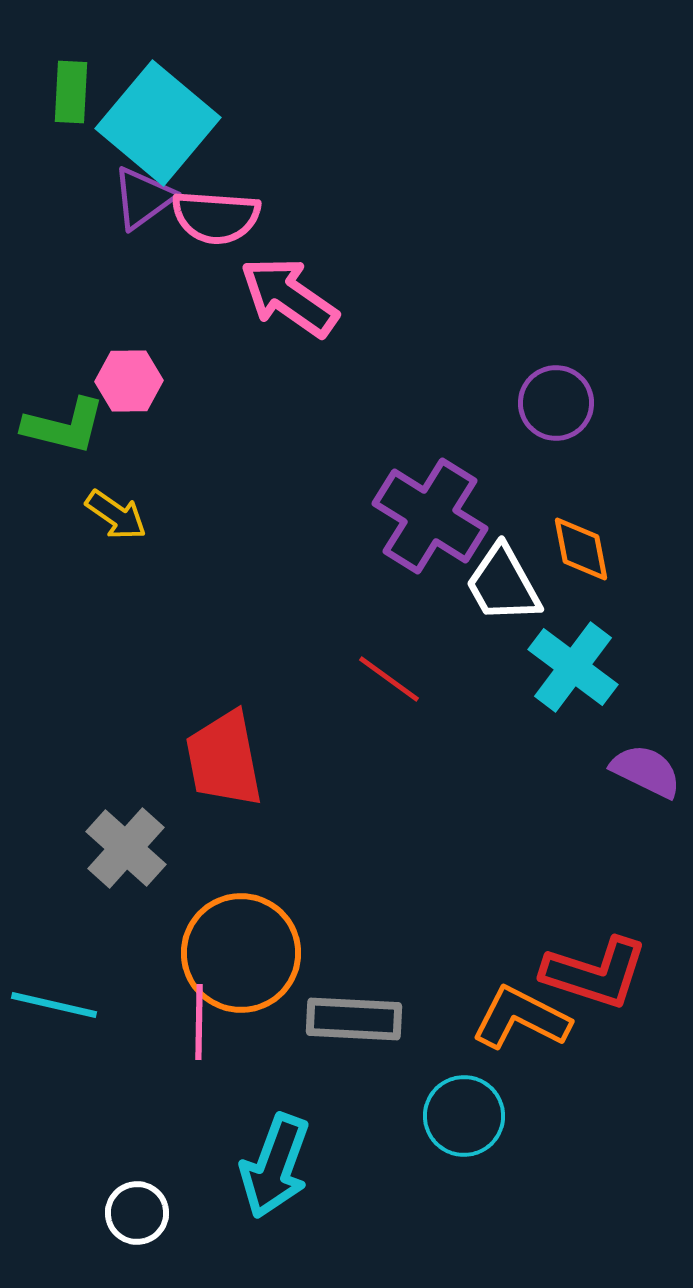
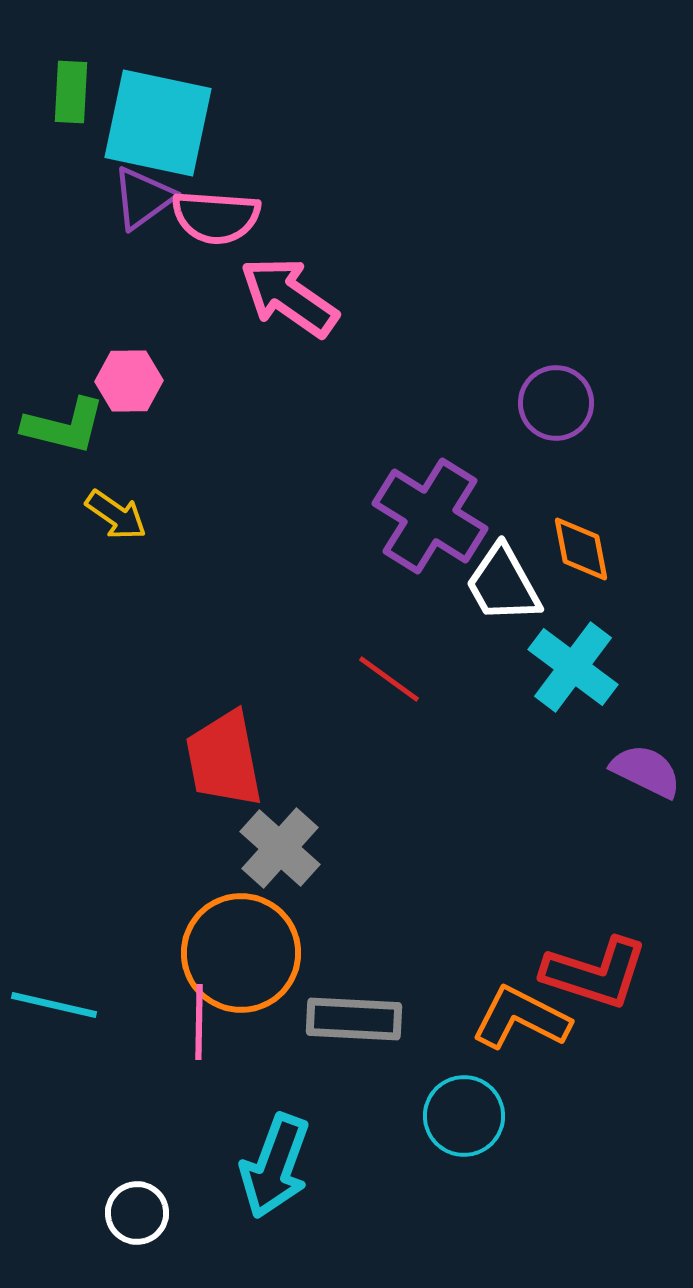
cyan square: rotated 28 degrees counterclockwise
gray cross: moved 154 px right
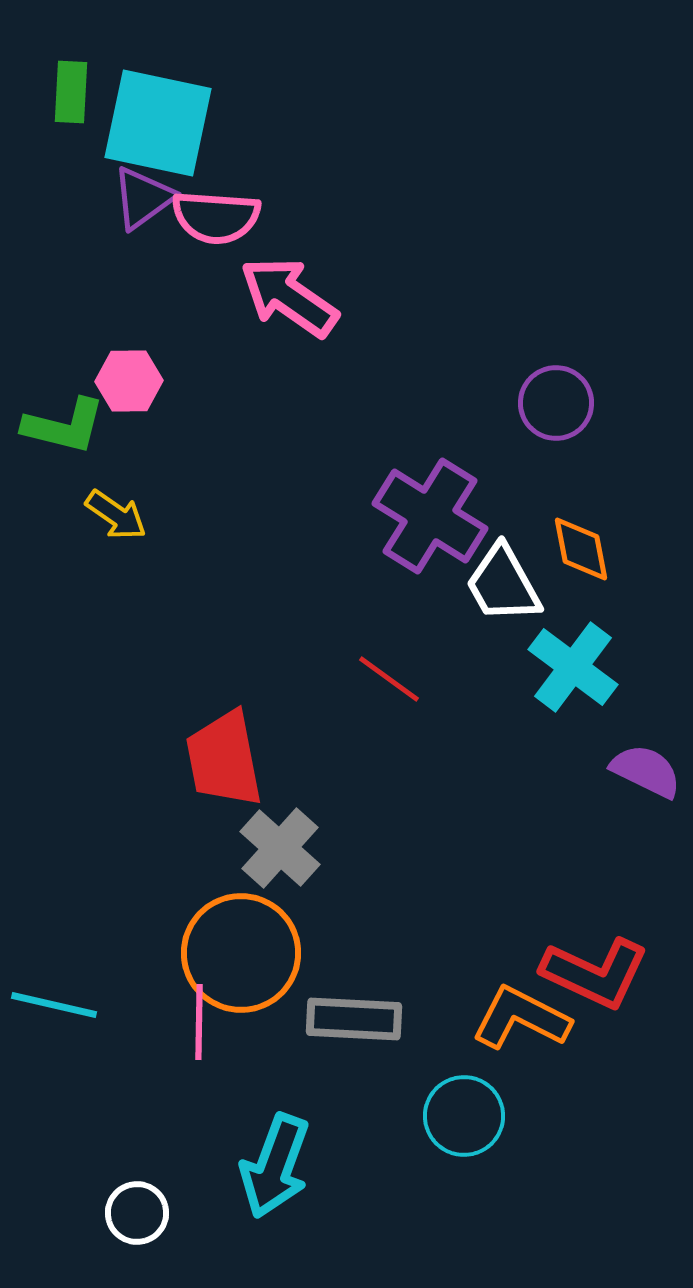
red L-shape: rotated 7 degrees clockwise
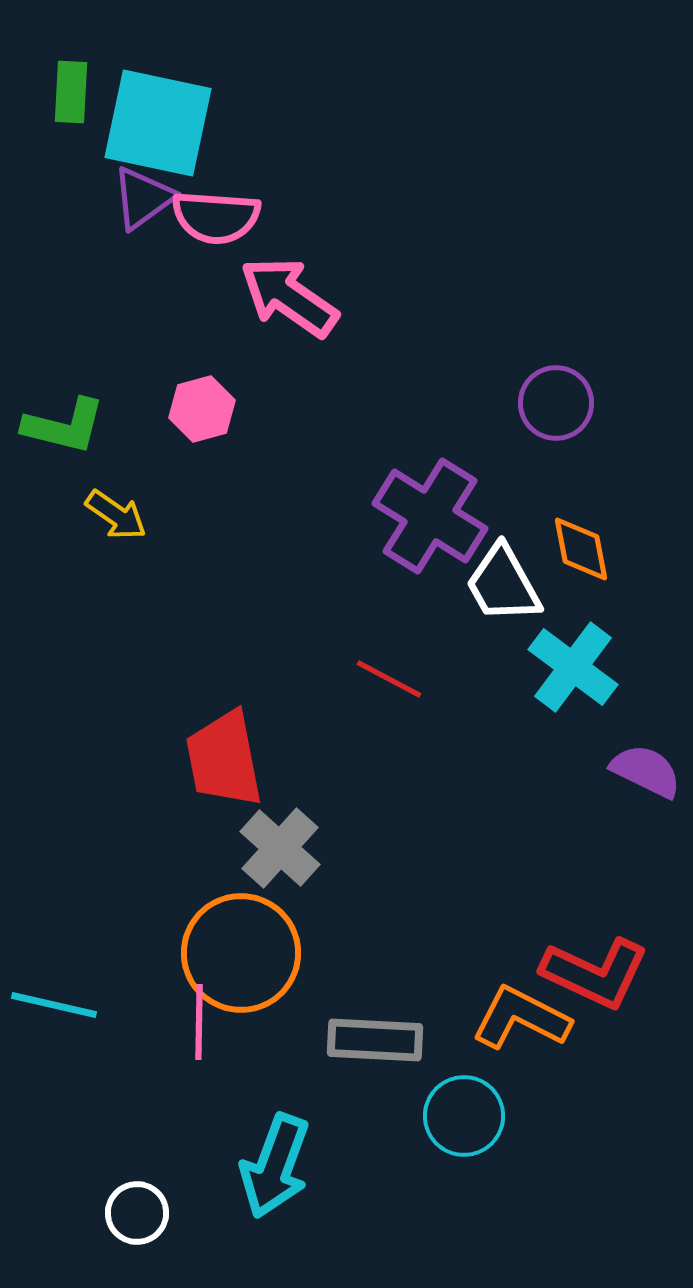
pink hexagon: moved 73 px right, 28 px down; rotated 14 degrees counterclockwise
red line: rotated 8 degrees counterclockwise
gray rectangle: moved 21 px right, 21 px down
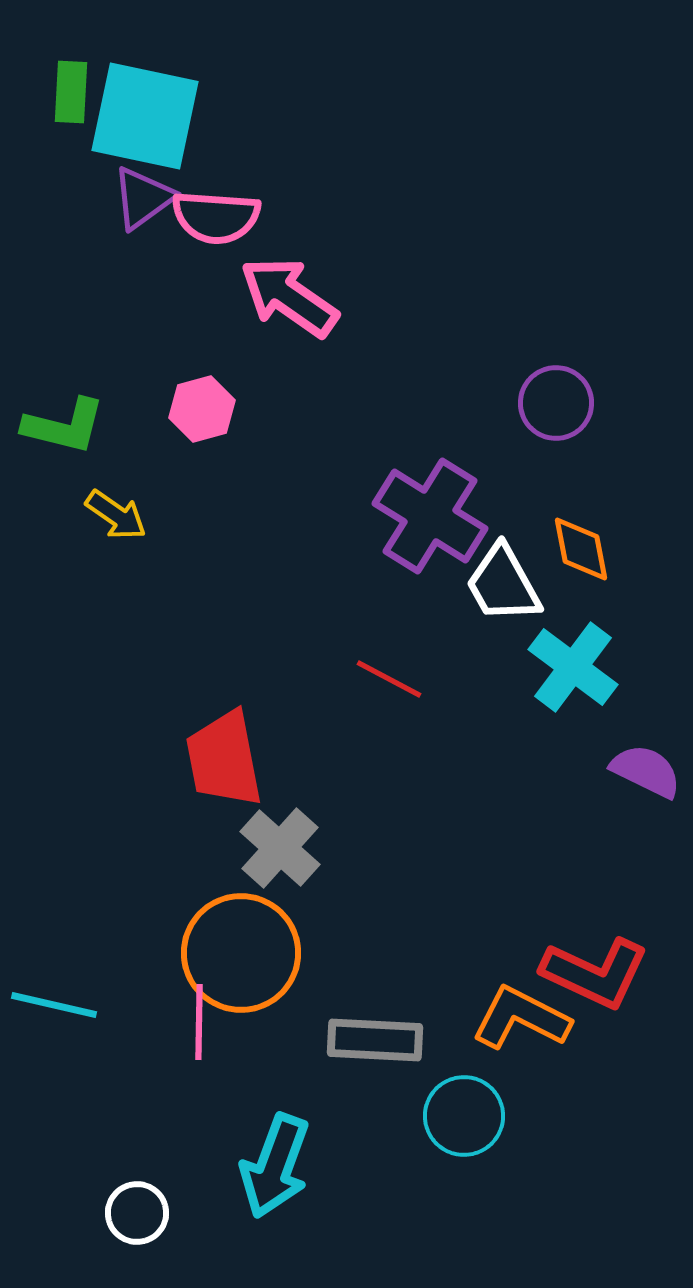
cyan square: moved 13 px left, 7 px up
